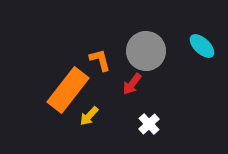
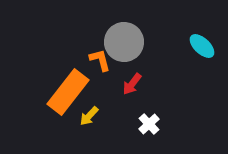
gray circle: moved 22 px left, 9 px up
orange rectangle: moved 2 px down
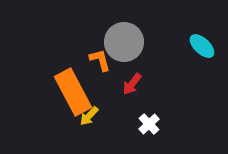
orange rectangle: moved 5 px right; rotated 66 degrees counterclockwise
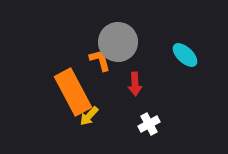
gray circle: moved 6 px left
cyan ellipse: moved 17 px left, 9 px down
red arrow: moved 3 px right; rotated 40 degrees counterclockwise
white cross: rotated 15 degrees clockwise
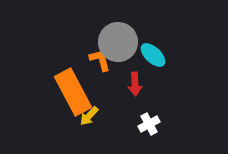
cyan ellipse: moved 32 px left
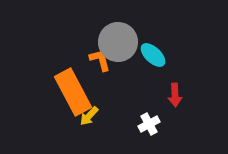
red arrow: moved 40 px right, 11 px down
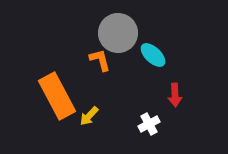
gray circle: moved 9 px up
orange rectangle: moved 16 px left, 4 px down
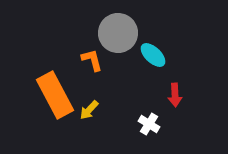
orange L-shape: moved 8 px left
orange rectangle: moved 2 px left, 1 px up
yellow arrow: moved 6 px up
white cross: rotated 30 degrees counterclockwise
